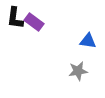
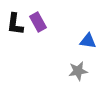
black L-shape: moved 6 px down
purple rectangle: moved 4 px right; rotated 24 degrees clockwise
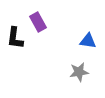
black L-shape: moved 14 px down
gray star: moved 1 px right, 1 px down
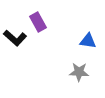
black L-shape: rotated 55 degrees counterclockwise
gray star: rotated 12 degrees clockwise
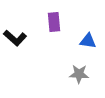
purple rectangle: moved 16 px right; rotated 24 degrees clockwise
gray star: moved 2 px down
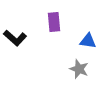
gray star: moved 5 px up; rotated 18 degrees clockwise
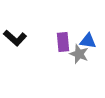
purple rectangle: moved 9 px right, 20 px down
gray star: moved 15 px up
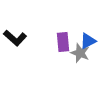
blue triangle: rotated 36 degrees counterclockwise
gray star: moved 1 px right, 1 px up
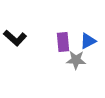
gray star: moved 4 px left, 7 px down; rotated 18 degrees counterclockwise
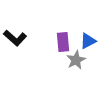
gray star: rotated 30 degrees counterclockwise
